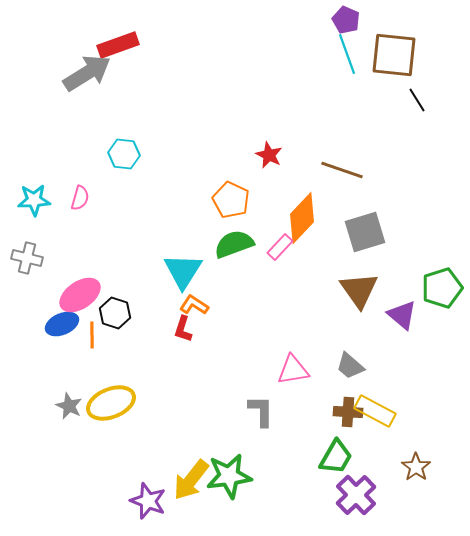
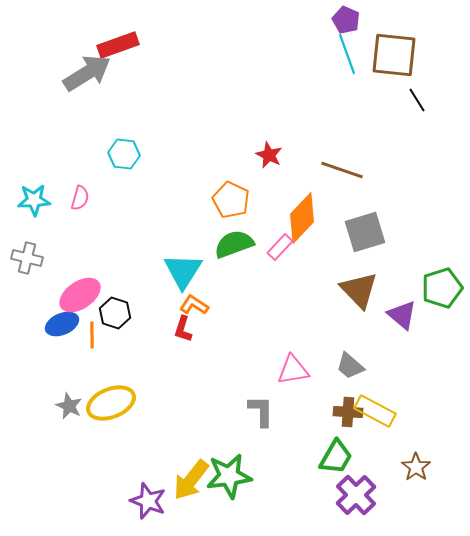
brown triangle: rotated 9 degrees counterclockwise
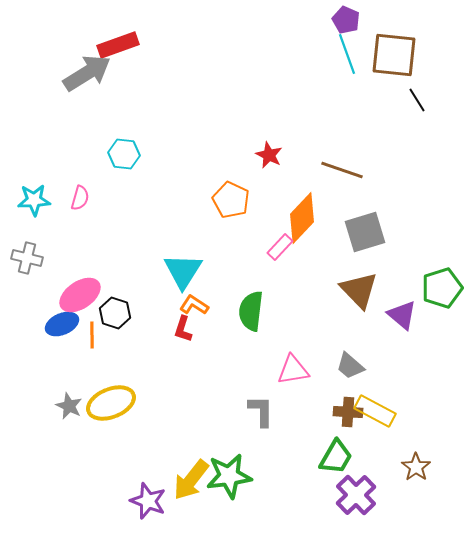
green semicircle: moved 17 px right, 67 px down; rotated 63 degrees counterclockwise
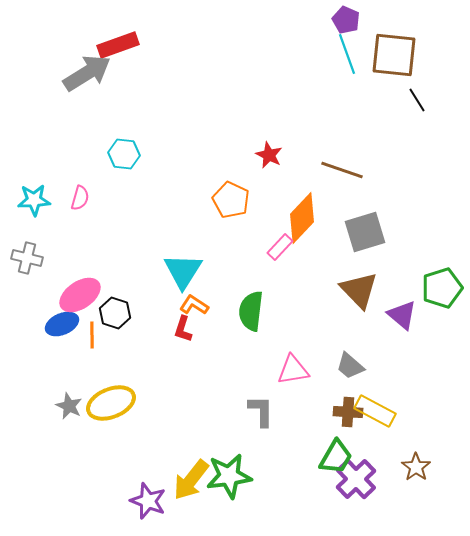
purple cross: moved 16 px up
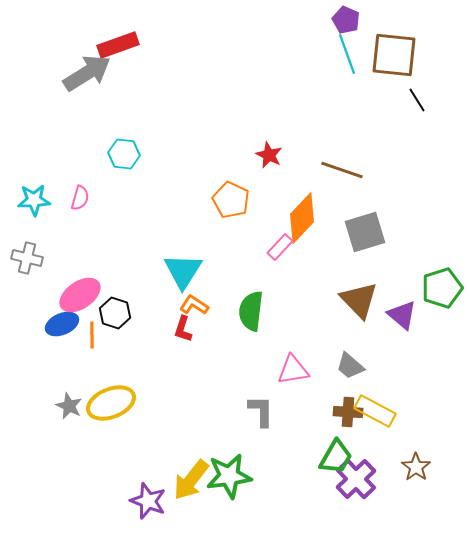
brown triangle: moved 10 px down
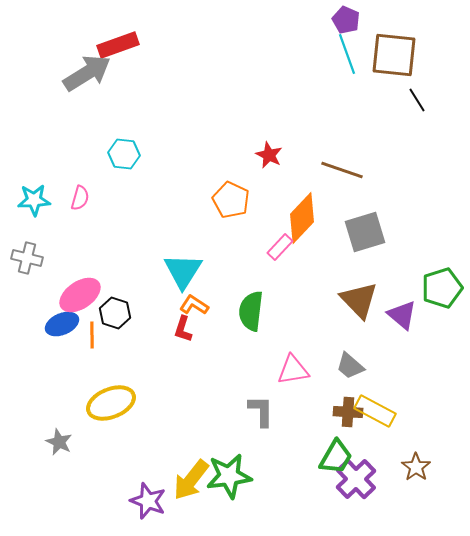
gray star: moved 10 px left, 36 px down
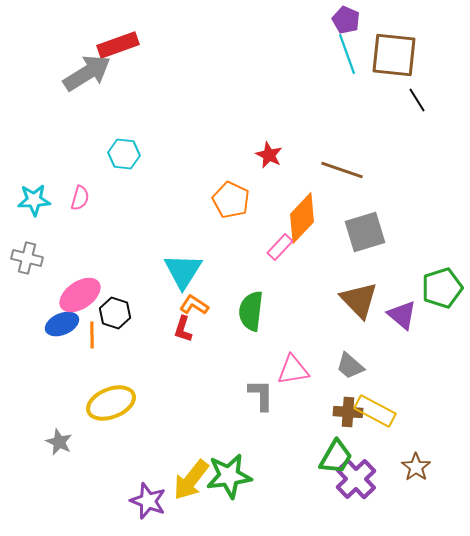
gray L-shape: moved 16 px up
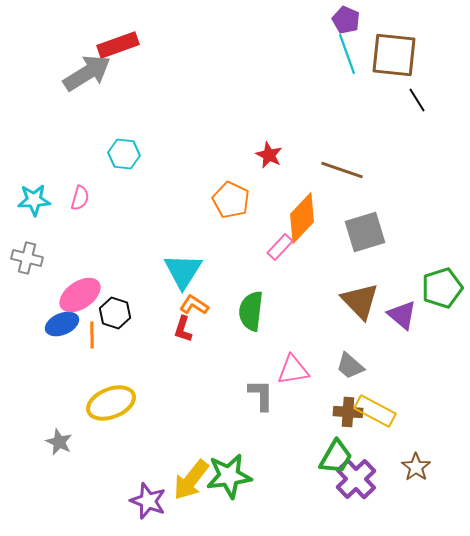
brown triangle: moved 1 px right, 1 px down
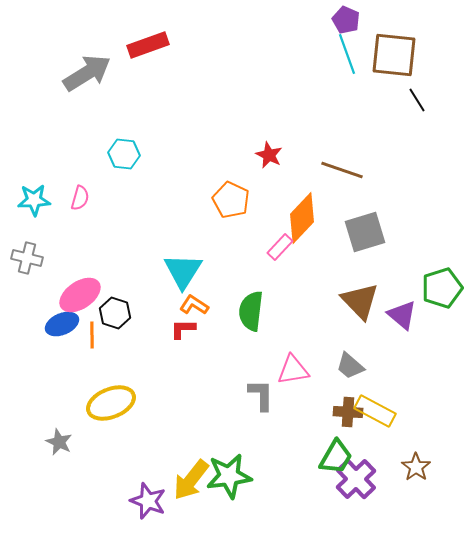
red rectangle: moved 30 px right
red L-shape: rotated 72 degrees clockwise
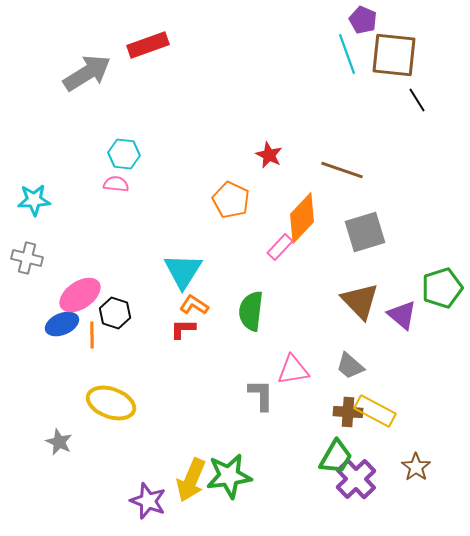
purple pentagon: moved 17 px right
pink semicircle: moved 36 px right, 14 px up; rotated 100 degrees counterclockwise
yellow ellipse: rotated 42 degrees clockwise
yellow arrow: rotated 15 degrees counterclockwise
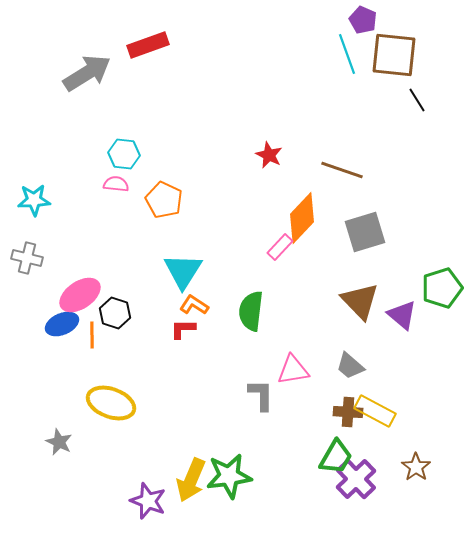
orange pentagon: moved 67 px left
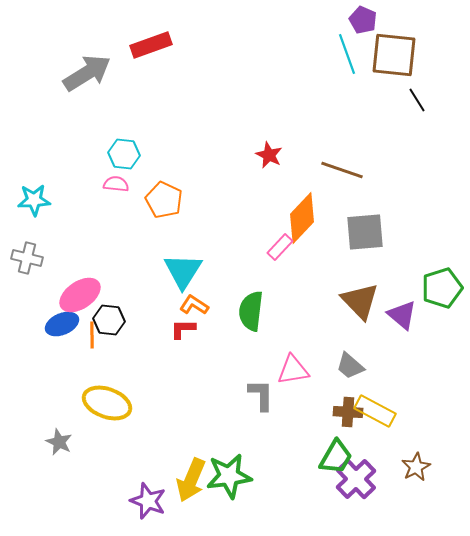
red rectangle: moved 3 px right
gray square: rotated 12 degrees clockwise
black hexagon: moved 6 px left, 7 px down; rotated 12 degrees counterclockwise
yellow ellipse: moved 4 px left
brown star: rotated 8 degrees clockwise
